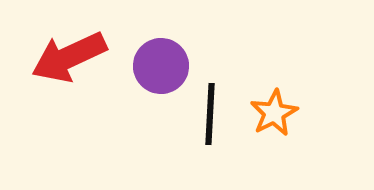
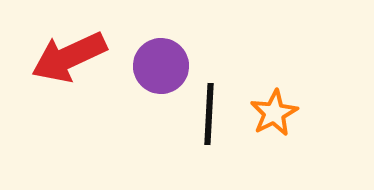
black line: moved 1 px left
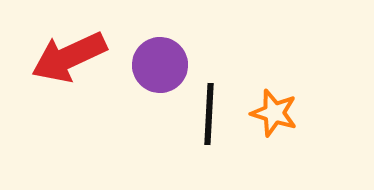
purple circle: moved 1 px left, 1 px up
orange star: rotated 27 degrees counterclockwise
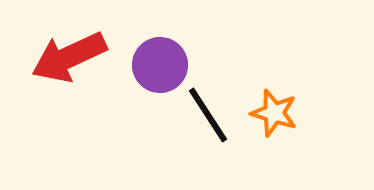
black line: moved 1 px left, 1 px down; rotated 36 degrees counterclockwise
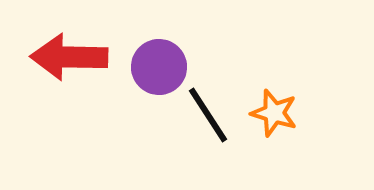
red arrow: rotated 26 degrees clockwise
purple circle: moved 1 px left, 2 px down
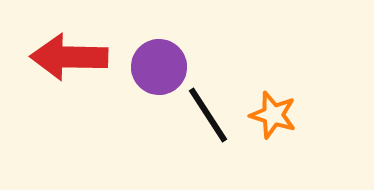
orange star: moved 1 px left, 2 px down
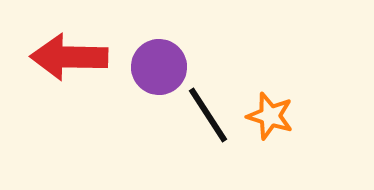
orange star: moved 3 px left, 1 px down
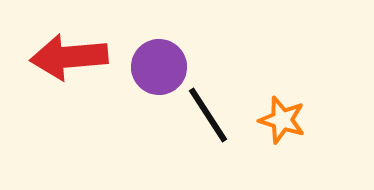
red arrow: rotated 6 degrees counterclockwise
orange star: moved 12 px right, 4 px down
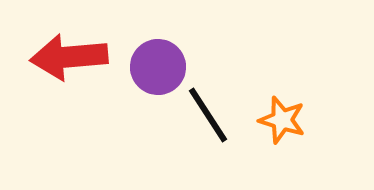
purple circle: moved 1 px left
